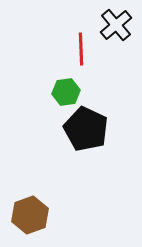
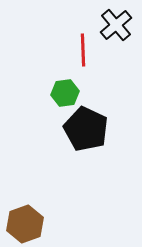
red line: moved 2 px right, 1 px down
green hexagon: moved 1 px left, 1 px down
brown hexagon: moved 5 px left, 9 px down
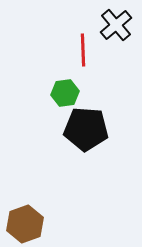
black pentagon: rotated 21 degrees counterclockwise
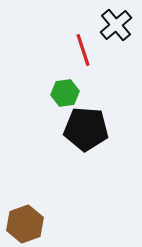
red line: rotated 16 degrees counterclockwise
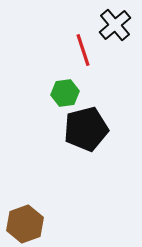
black cross: moved 1 px left
black pentagon: rotated 18 degrees counterclockwise
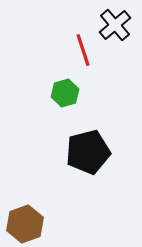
green hexagon: rotated 8 degrees counterclockwise
black pentagon: moved 2 px right, 23 px down
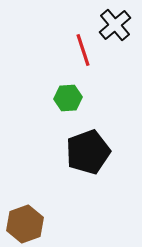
green hexagon: moved 3 px right, 5 px down; rotated 12 degrees clockwise
black pentagon: rotated 6 degrees counterclockwise
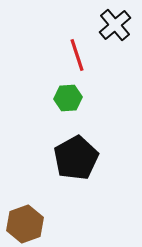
red line: moved 6 px left, 5 px down
black pentagon: moved 12 px left, 6 px down; rotated 9 degrees counterclockwise
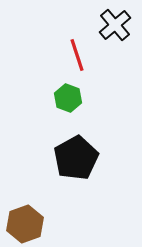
green hexagon: rotated 24 degrees clockwise
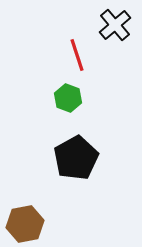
brown hexagon: rotated 9 degrees clockwise
